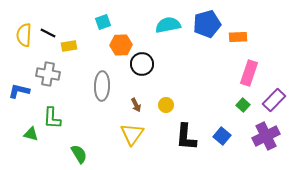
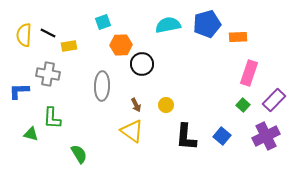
blue L-shape: rotated 15 degrees counterclockwise
yellow triangle: moved 3 px up; rotated 30 degrees counterclockwise
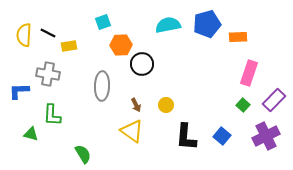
green L-shape: moved 3 px up
green semicircle: moved 4 px right
